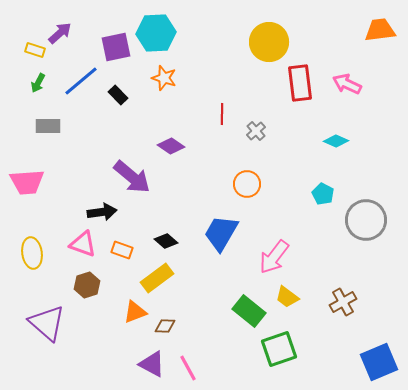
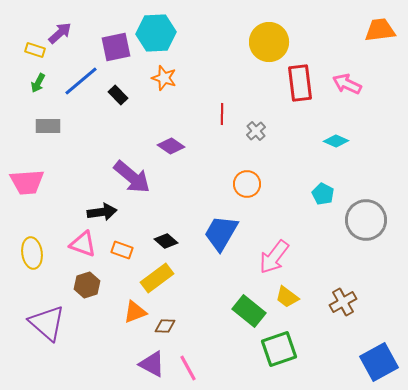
blue square at (379, 362): rotated 6 degrees counterclockwise
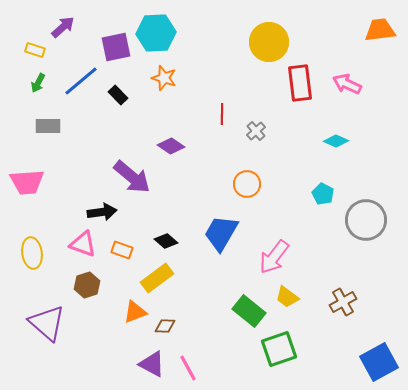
purple arrow at (60, 33): moved 3 px right, 6 px up
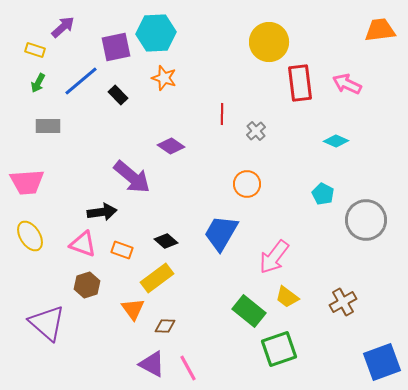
yellow ellipse at (32, 253): moved 2 px left, 17 px up; rotated 24 degrees counterclockwise
orange triangle at (135, 312): moved 2 px left, 3 px up; rotated 45 degrees counterclockwise
blue square at (379, 362): moved 3 px right; rotated 9 degrees clockwise
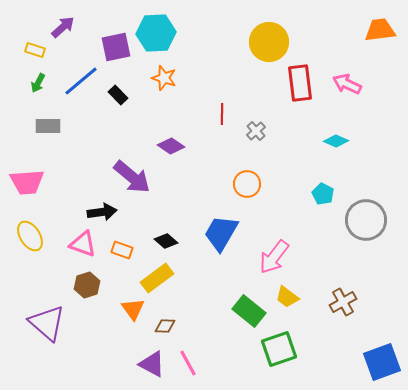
pink line at (188, 368): moved 5 px up
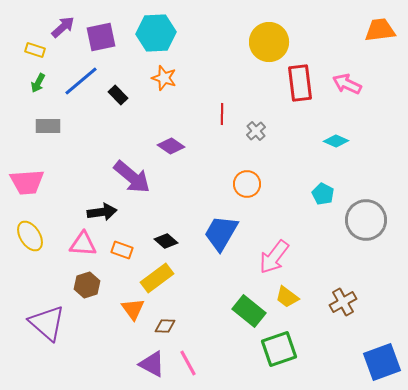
purple square at (116, 47): moved 15 px left, 10 px up
pink triangle at (83, 244): rotated 16 degrees counterclockwise
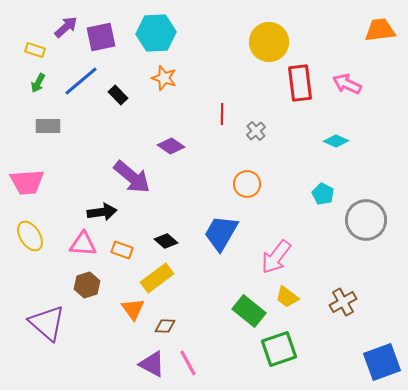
purple arrow at (63, 27): moved 3 px right
pink arrow at (274, 257): moved 2 px right
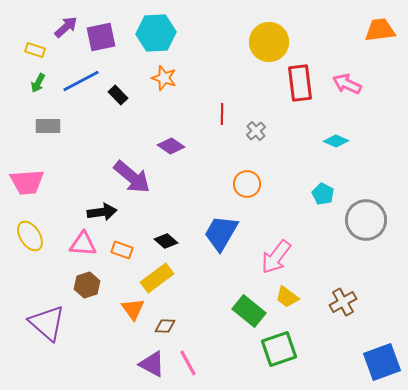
blue line at (81, 81): rotated 12 degrees clockwise
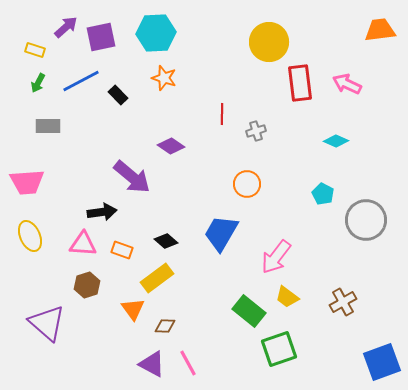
gray cross at (256, 131): rotated 24 degrees clockwise
yellow ellipse at (30, 236): rotated 8 degrees clockwise
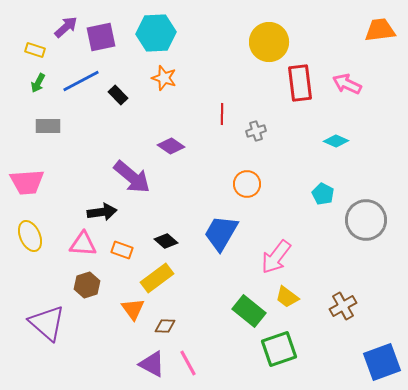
brown cross at (343, 302): moved 4 px down
